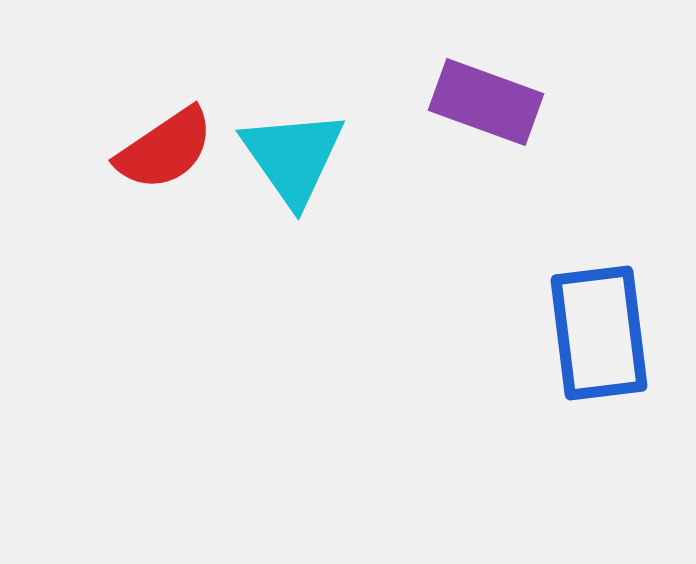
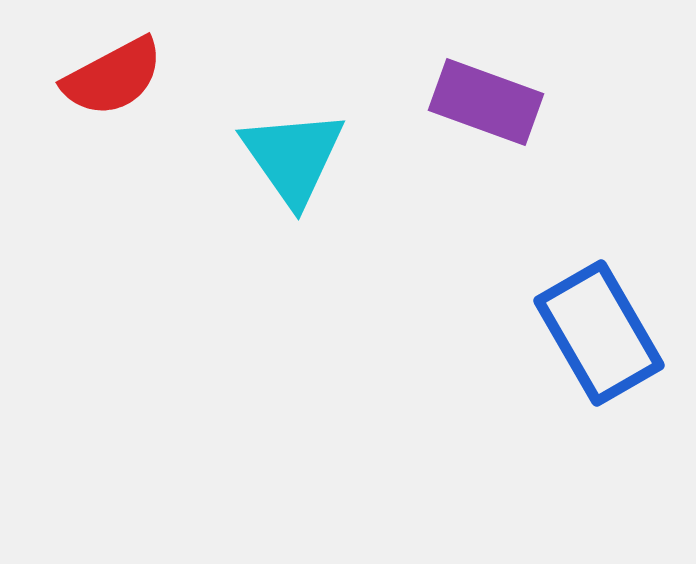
red semicircle: moved 52 px left, 72 px up; rotated 6 degrees clockwise
blue rectangle: rotated 23 degrees counterclockwise
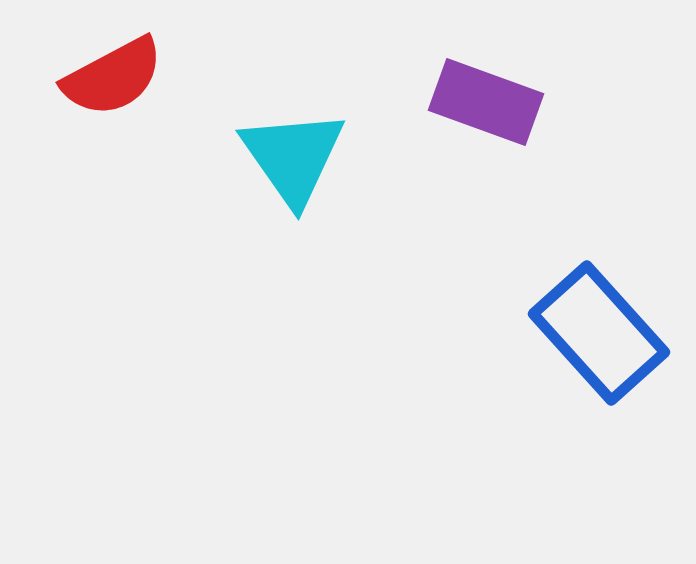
blue rectangle: rotated 12 degrees counterclockwise
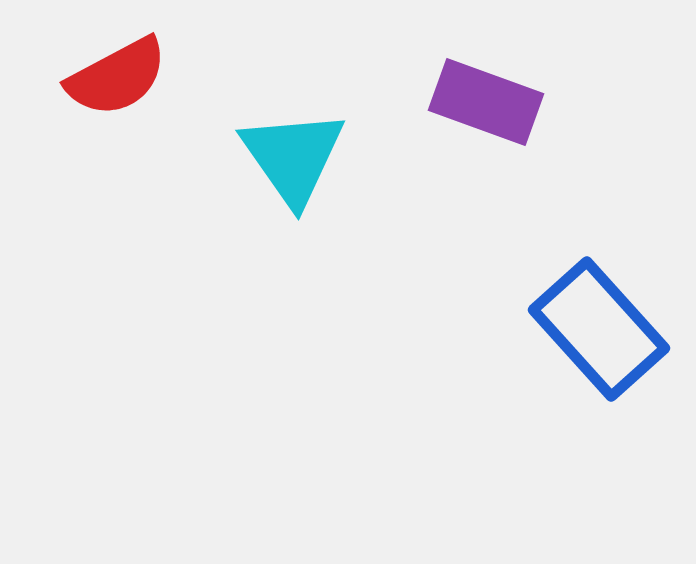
red semicircle: moved 4 px right
blue rectangle: moved 4 px up
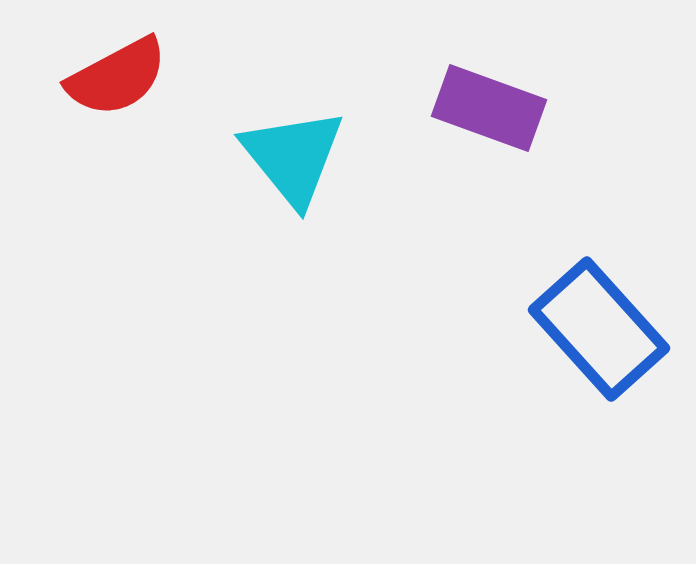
purple rectangle: moved 3 px right, 6 px down
cyan triangle: rotated 4 degrees counterclockwise
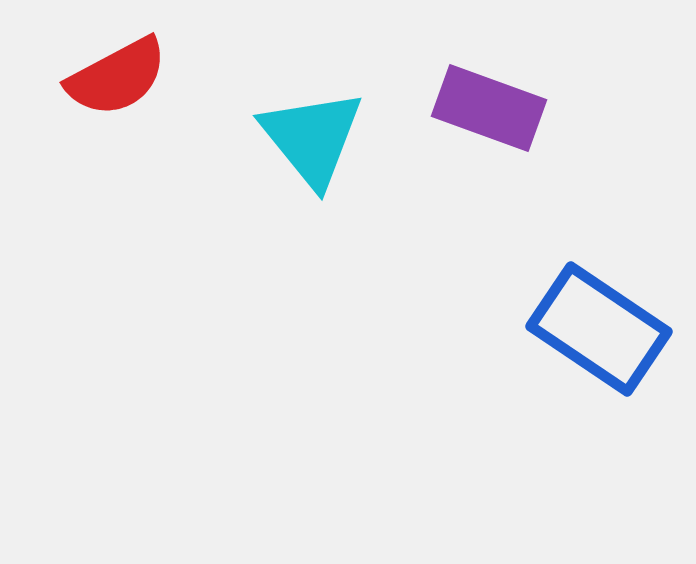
cyan triangle: moved 19 px right, 19 px up
blue rectangle: rotated 14 degrees counterclockwise
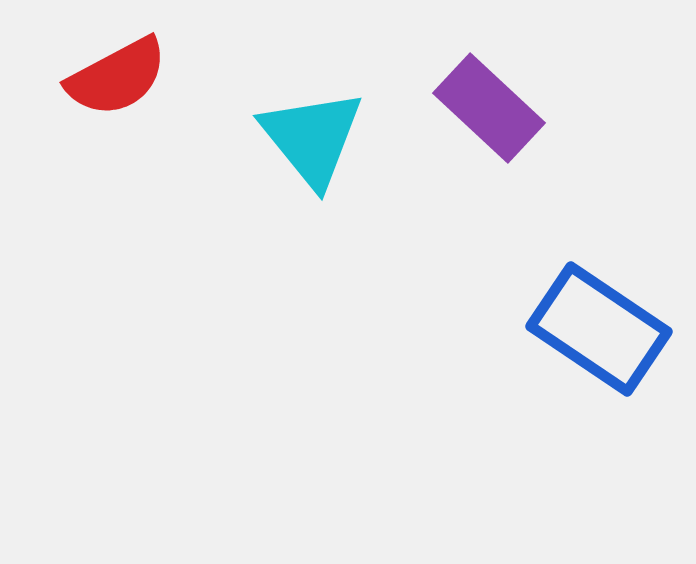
purple rectangle: rotated 23 degrees clockwise
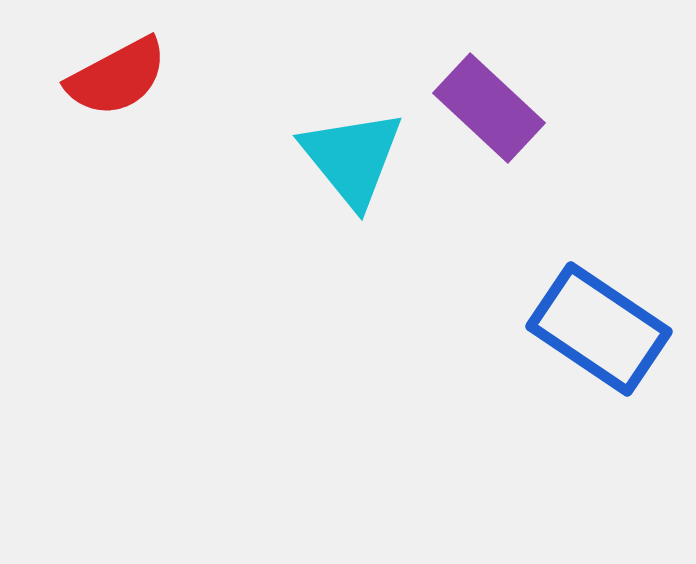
cyan triangle: moved 40 px right, 20 px down
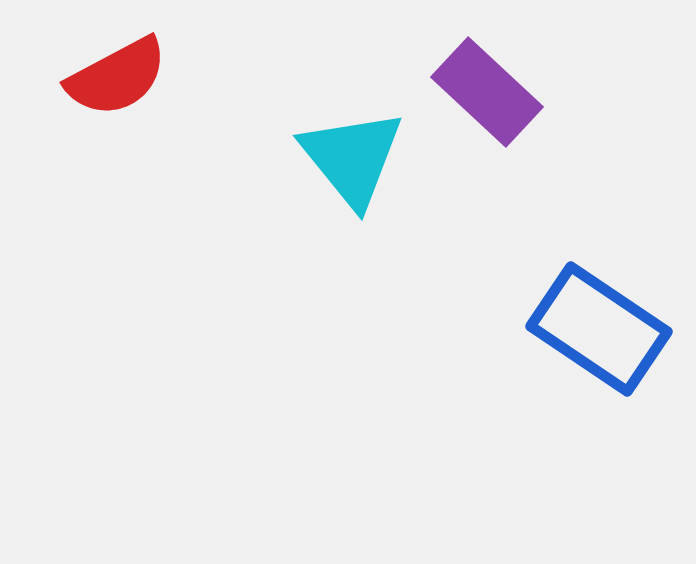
purple rectangle: moved 2 px left, 16 px up
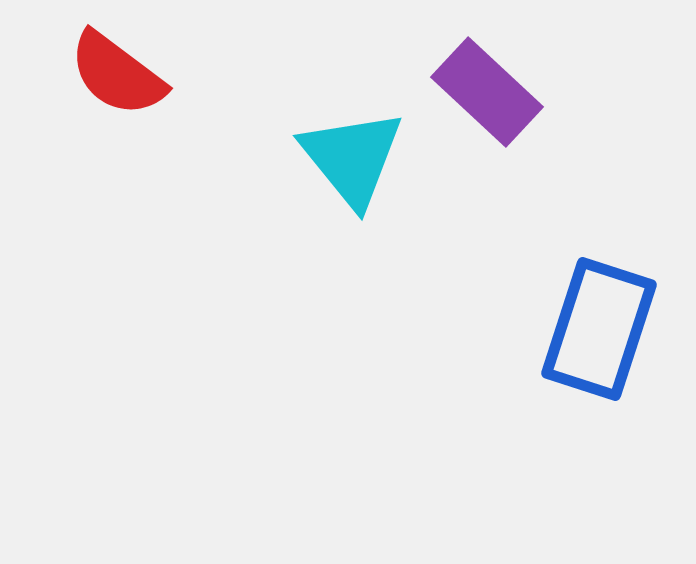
red semicircle: moved 3 px up; rotated 65 degrees clockwise
blue rectangle: rotated 74 degrees clockwise
